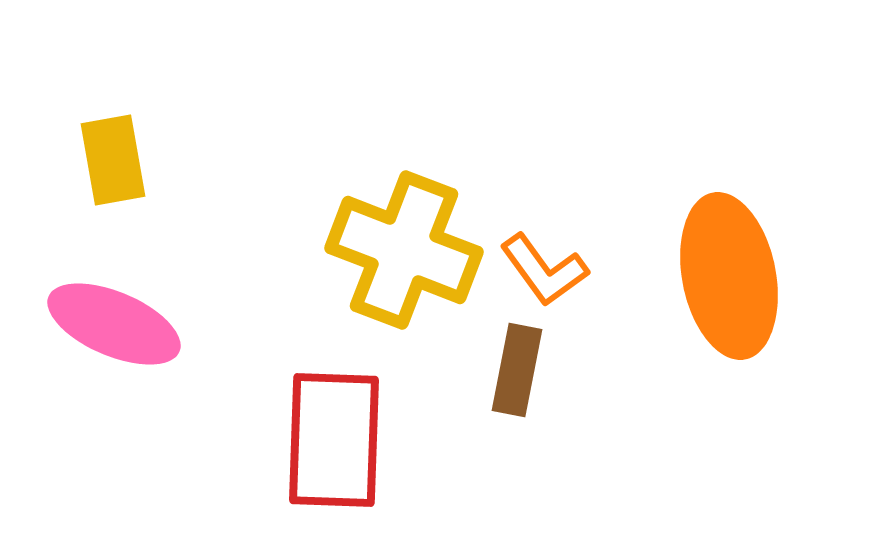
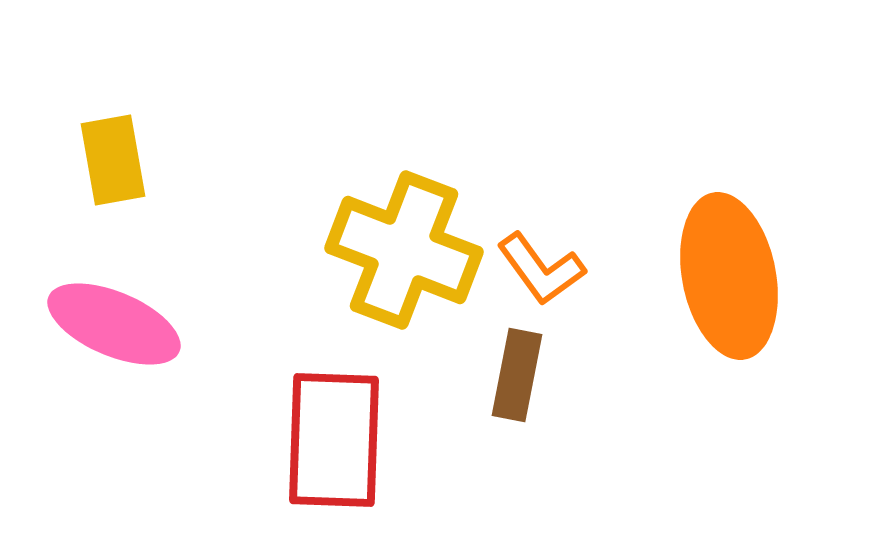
orange L-shape: moved 3 px left, 1 px up
brown rectangle: moved 5 px down
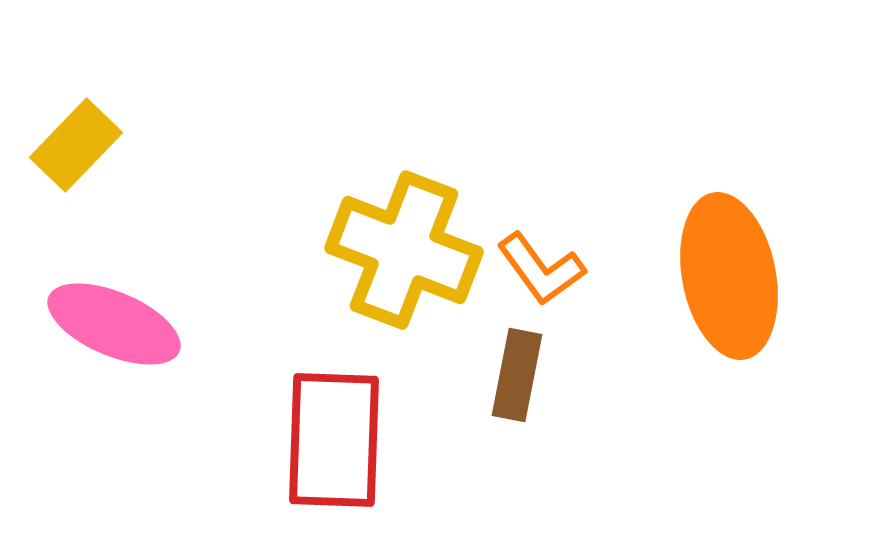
yellow rectangle: moved 37 px left, 15 px up; rotated 54 degrees clockwise
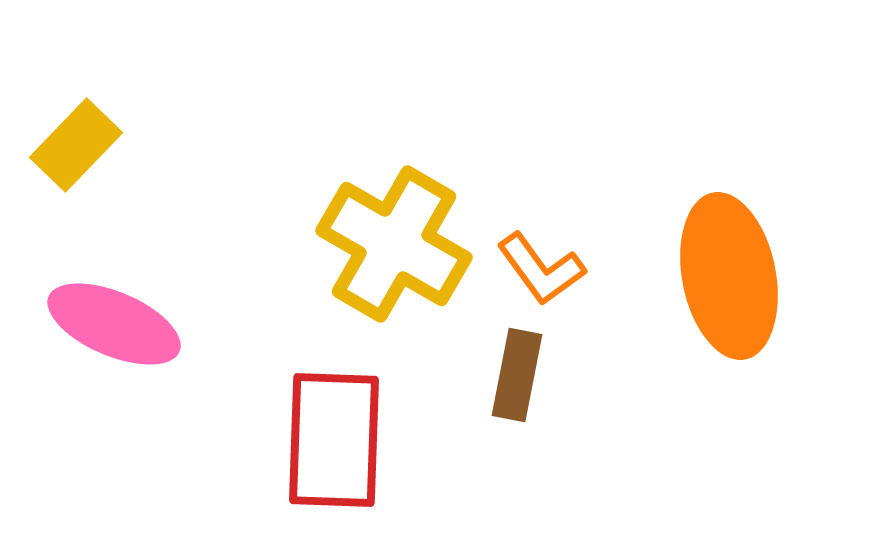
yellow cross: moved 10 px left, 6 px up; rotated 9 degrees clockwise
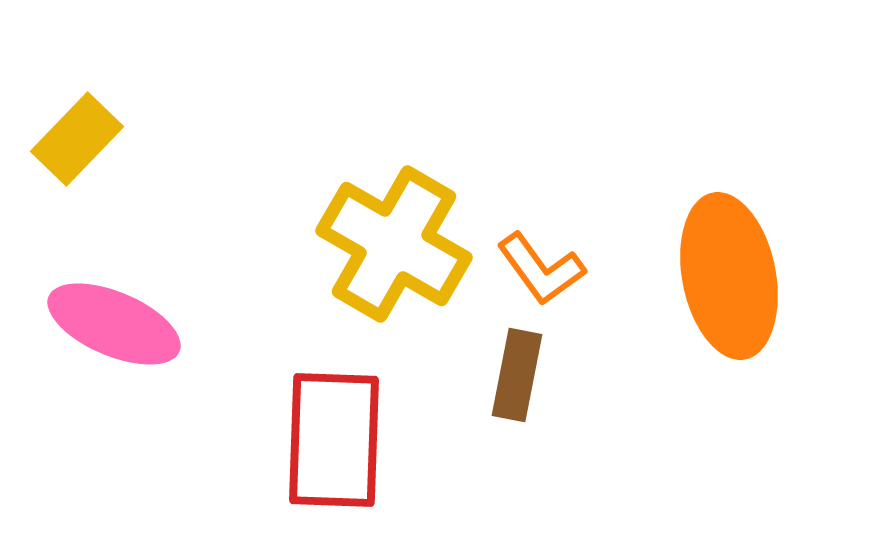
yellow rectangle: moved 1 px right, 6 px up
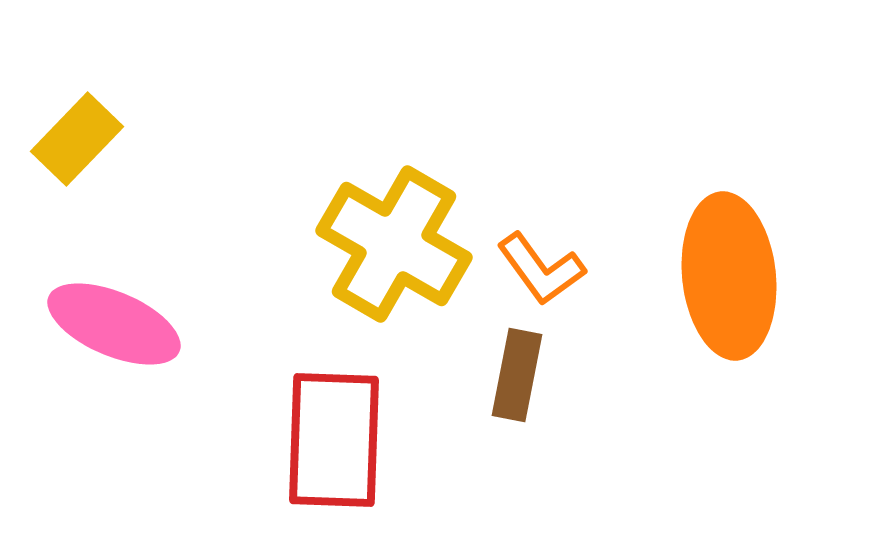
orange ellipse: rotated 5 degrees clockwise
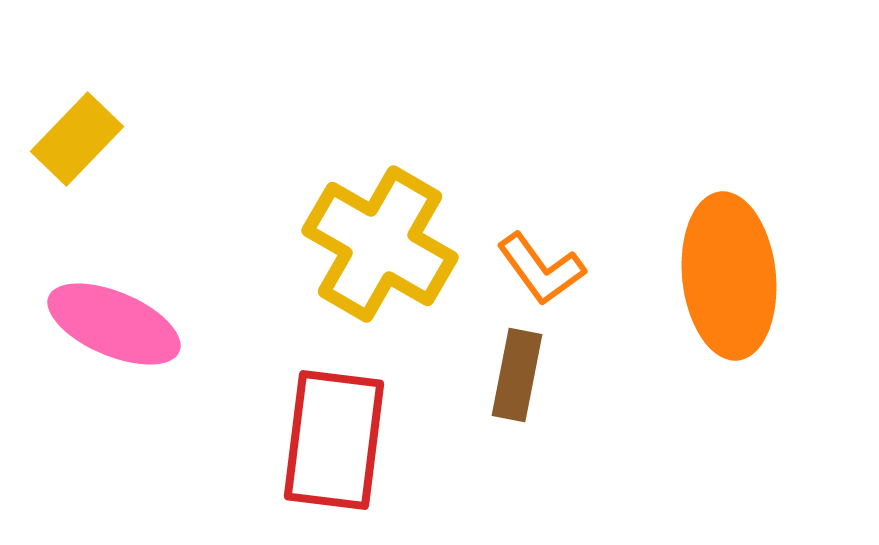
yellow cross: moved 14 px left
red rectangle: rotated 5 degrees clockwise
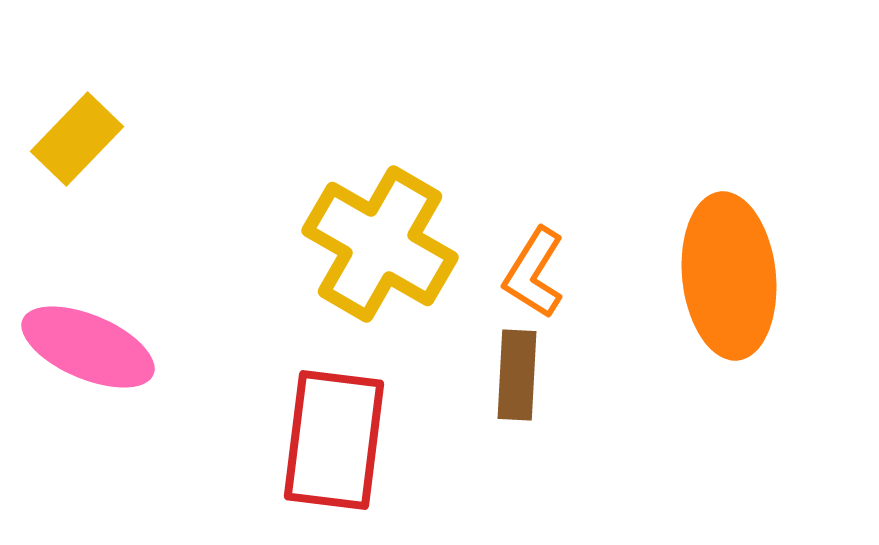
orange L-shape: moved 7 px left, 4 px down; rotated 68 degrees clockwise
pink ellipse: moved 26 px left, 23 px down
brown rectangle: rotated 8 degrees counterclockwise
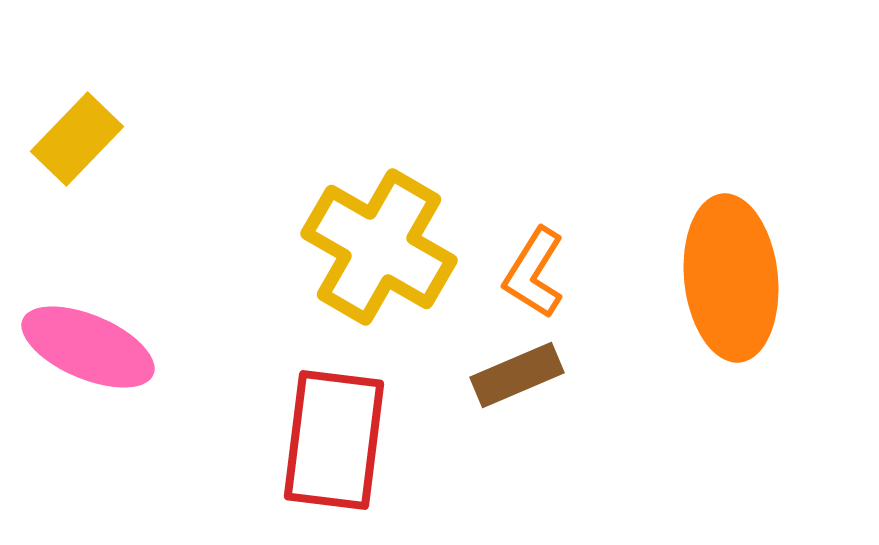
yellow cross: moved 1 px left, 3 px down
orange ellipse: moved 2 px right, 2 px down
brown rectangle: rotated 64 degrees clockwise
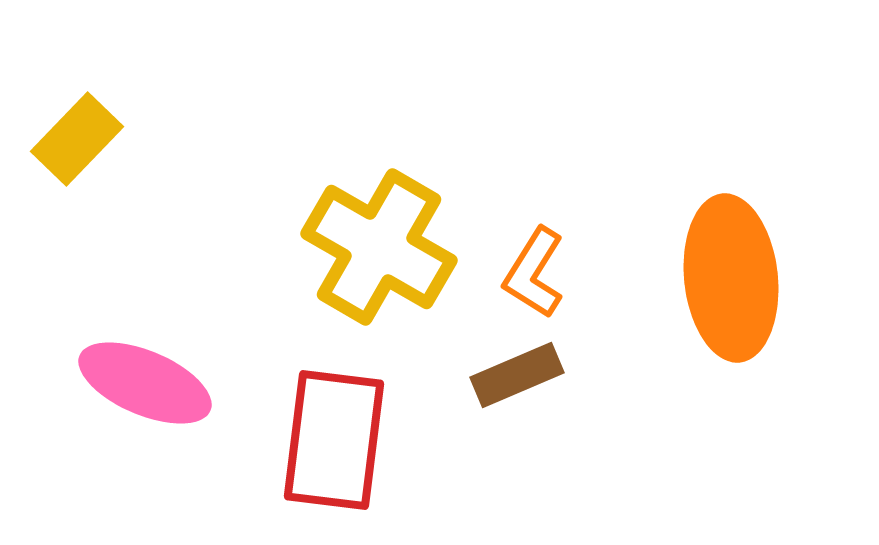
pink ellipse: moved 57 px right, 36 px down
